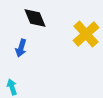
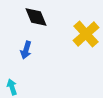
black diamond: moved 1 px right, 1 px up
blue arrow: moved 5 px right, 2 px down
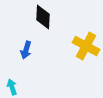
black diamond: moved 7 px right; rotated 25 degrees clockwise
yellow cross: moved 12 px down; rotated 20 degrees counterclockwise
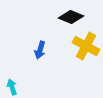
black diamond: moved 28 px right; rotated 70 degrees counterclockwise
blue arrow: moved 14 px right
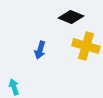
yellow cross: rotated 12 degrees counterclockwise
cyan arrow: moved 2 px right
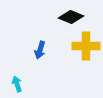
yellow cross: rotated 16 degrees counterclockwise
cyan arrow: moved 3 px right, 3 px up
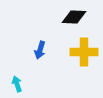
black diamond: moved 3 px right; rotated 20 degrees counterclockwise
yellow cross: moved 2 px left, 6 px down
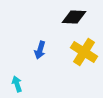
yellow cross: rotated 32 degrees clockwise
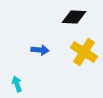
blue arrow: rotated 102 degrees counterclockwise
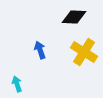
blue arrow: rotated 114 degrees counterclockwise
